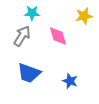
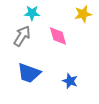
yellow star: moved 1 px left, 2 px up
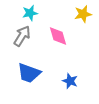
cyan star: moved 2 px left; rotated 14 degrees counterclockwise
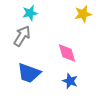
pink diamond: moved 9 px right, 17 px down
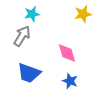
cyan star: moved 2 px right, 1 px down
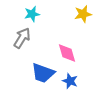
gray arrow: moved 2 px down
blue trapezoid: moved 14 px right
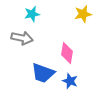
gray arrow: rotated 70 degrees clockwise
pink diamond: rotated 25 degrees clockwise
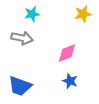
pink diamond: rotated 60 degrees clockwise
blue trapezoid: moved 23 px left, 13 px down
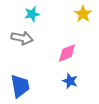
yellow star: rotated 24 degrees counterclockwise
blue trapezoid: rotated 120 degrees counterclockwise
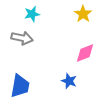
pink diamond: moved 18 px right
blue star: moved 1 px left
blue trapezoid: rotated 20 degrees clockwise
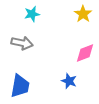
gray arrow: moved 5 px down
